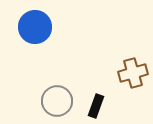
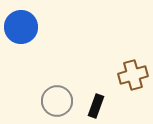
blue circle: moved 14 px left
brown cross: moved 2 px down
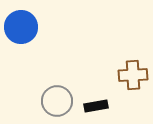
brown cross: rotated 12 degrees clockwise
black rectangle: rotated 60 degrees clockwise
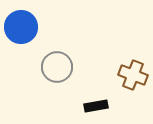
brown cross: rotated 24 degrees clockwise
gray circle: moved 34 px up
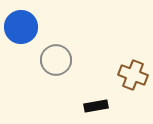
gray circle: moved 1 px left, 7 px up
